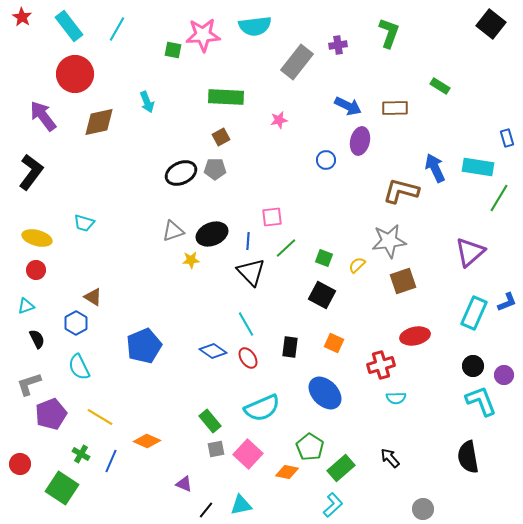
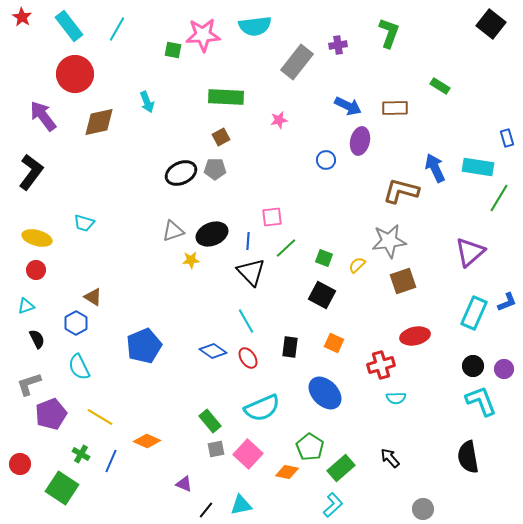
cyan line at (246, 324): moved 3 px up
purple circle at (504, 375): moved 6 px up
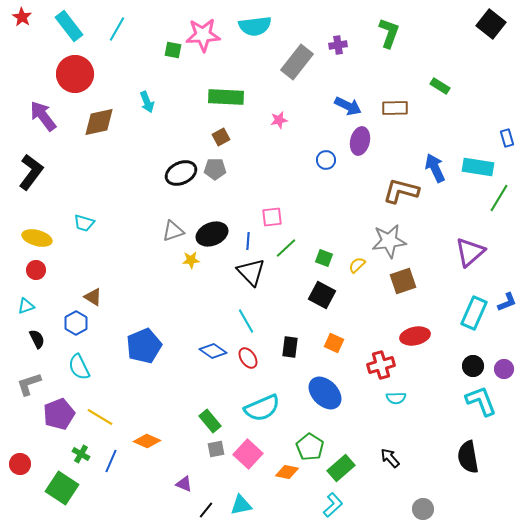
purple pentagon at (51, 414): moved 8 px right
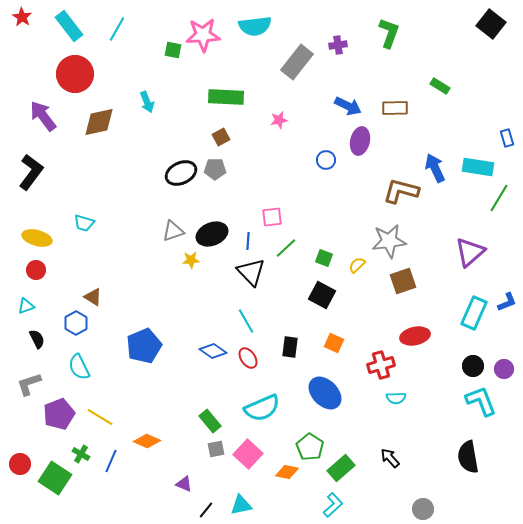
green square at (62, 488): moved 7 px left, 10 px up
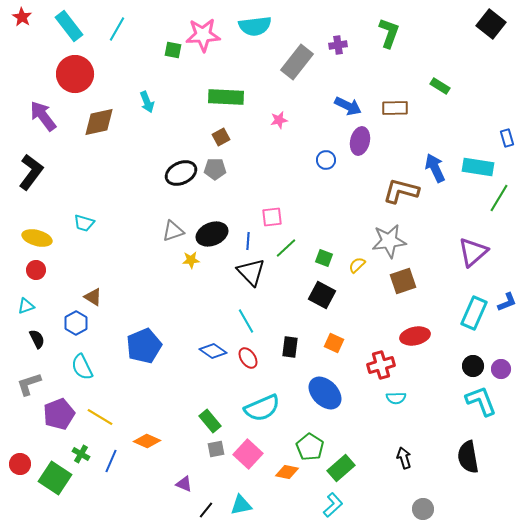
purple triangle at (470, 252): moved 3 px right
cyan semicircle at (79, 367): moved 3 px right
purple circle at (504, 369): moved 3 px left
black arrow at (390, 458): moved 14 px right; rotated 25 degrees clockwise
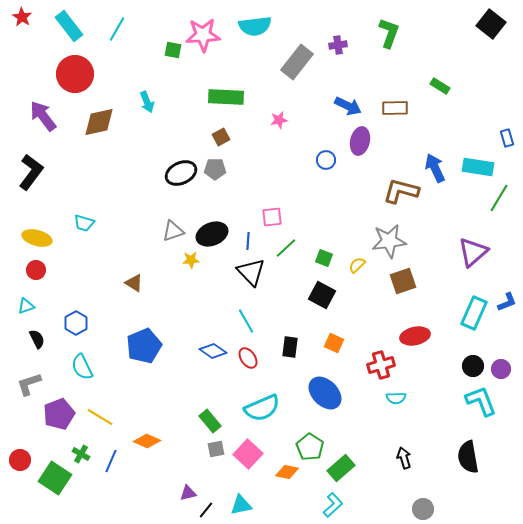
brown triangle at (93, 297): moved 41 px right, 14 px up
red circle at (20, 464): moved 4 px up
purple triangle at (184, 484): moved 4 px right, 9 px down; rotated 36 degrees counterclockwise
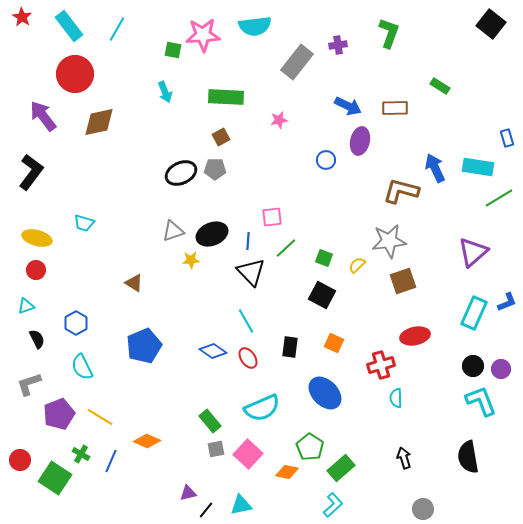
cyan arrow at (147, 102): moved 18 px right, 10 px up
green line at (499, 198): rotated 28 degrees clockwise
cyan semicircle at (396, 398): rotated 90 degrees clockwise
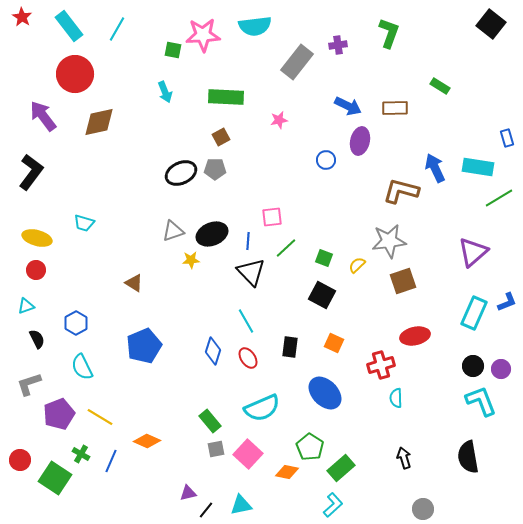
blue diamond at (213, 351): rotated 72 degrees clockwise
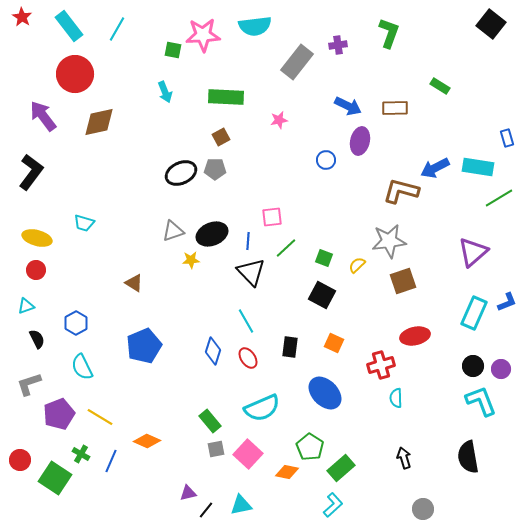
blue arrow at (435, 168): rotated 92 degrees counterclockwise
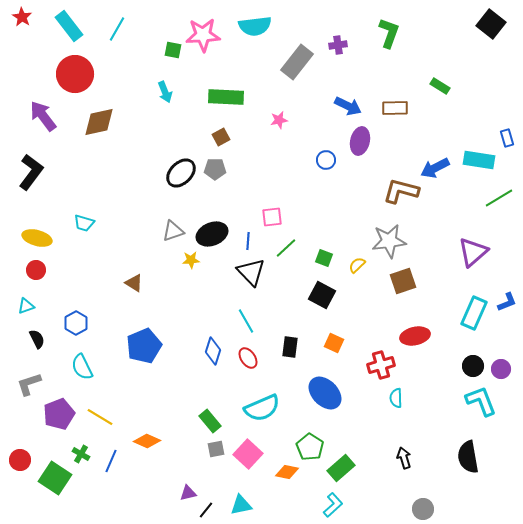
cyan rectangle at (478, 167): moved 1 px right, 7 px up
black ellipse at (181, 173): rotated 20 degrees counterclockwise
